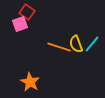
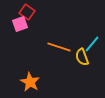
yellow semicircle: moved 6 px right, 13 px down
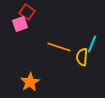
cyan line: rotated 18 degrees counterclockwise
yellow semicircle: rotated 24 degrees clockwise
orange star: rotated 12 degrees clockwise
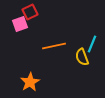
red square: moved 3 px right; rotated 28 degrees clockwise
orange line: moved 5 px left, 1 px up; rotated 30 degrees counterclockwise
yellow semicircle: rotated 24 degrees counterclockwise
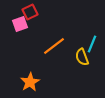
orange line: rotated 25 degrees counterclockwise
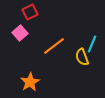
pink square: moved 9 px down; rotated 21 degrees counterclockwise
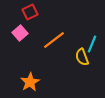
orange line: moved 6 px up
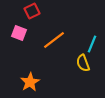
red square: moved 2 px right, 1 px up
pink square: moved 1 px left; rotated 28 degrees counterclockwise
yellow semicircle: moved 1 px right, 6 px down
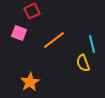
cyan line: rotated 36 degrees counterclockwise
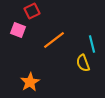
pink square: moved 1 px left, 3 px up
